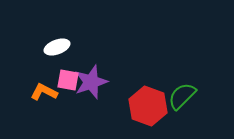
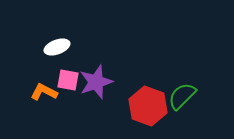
purple star: moved 5 px right
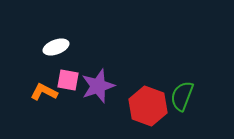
white ellipse: moved 1 px left
purple star: moved 2 px right, 4 px down
green semicircle: rotated 24 degrees counterclockwise
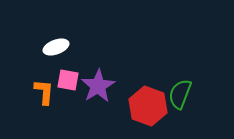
purple star: rotated 12 degrees counterclockwise
orange L-shape: rotated 68 degrees clockwise
green semicircle: moved 2 px left, 2 px up
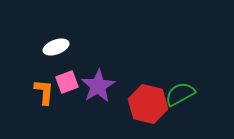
pink square: moved 1 px left, 2 px down; rotated 30 degrees counterclockwise
green semicircle: rotated 40 degrees clockwise
red hexagon: moved 2 px up; rotated 6 degrees counterclockwise
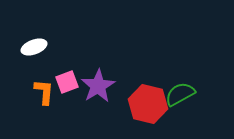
white ellipse: moved 22 px left
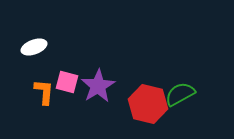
pink square: rotated 35 degrees clockwise
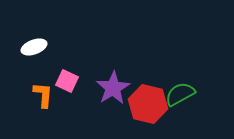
pink square: moved 1 px up; rotated 10 degrees clockwise
purple star: moved 15 px right, 2 px down
orange L-shape: moved 1 px left, 3 px down
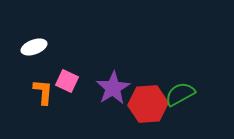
orange L-shape: moved 3 px up
red hexagon: rotated 18 degrees counterclockwise
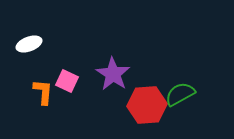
white ellipse: moved 5 px left, 3 px up
purple star: moved 14 px up; rotated 8 degrees counterclockwise
red hexagon: moved 1 px left, 1 px down
